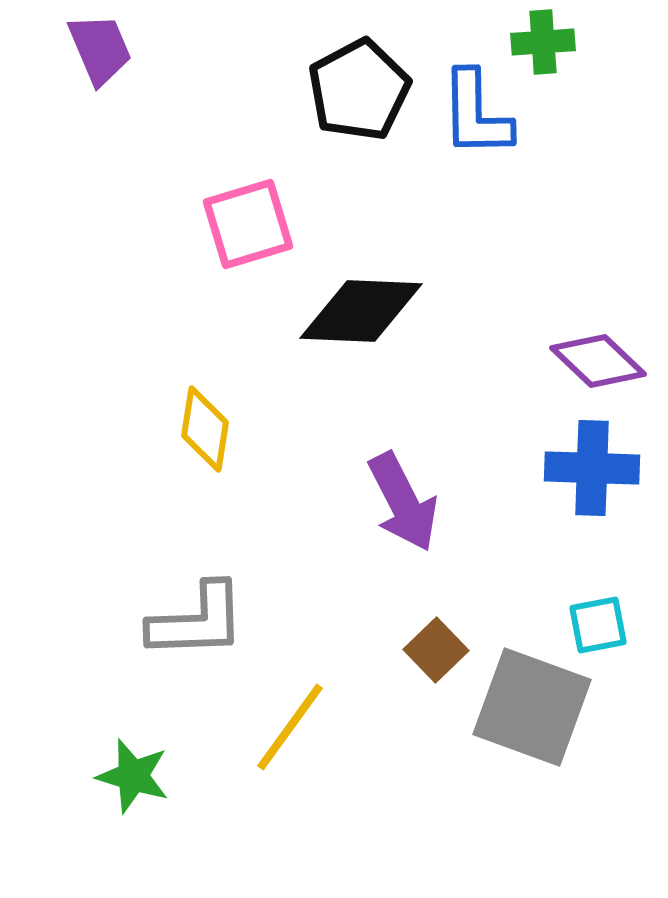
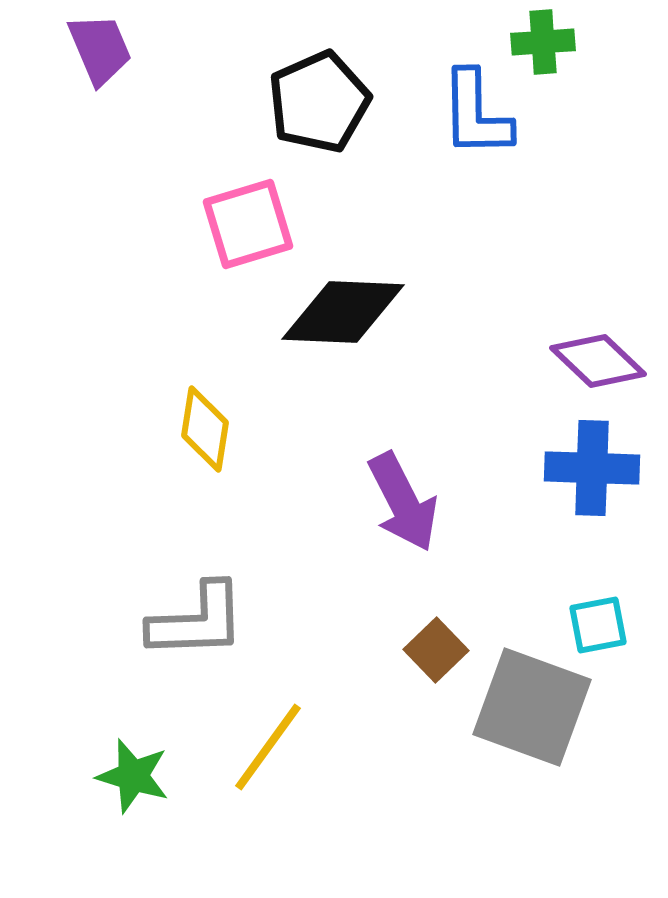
black pentagon: moved 40 px left, 12 px down; rotated 4 degrees clockwise
black diamond: moved 18 px left, 1 px down
yellow line: moved 22 px left, 20 px down
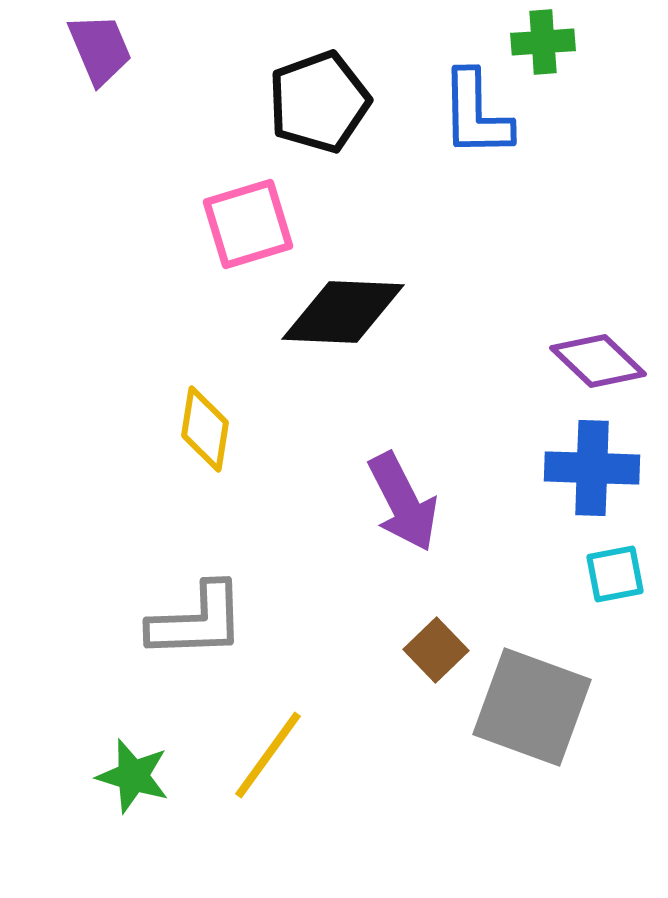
black pentagon: rotated 4 degrees clockwise
cyan square: moved 17 px right, 51 px up
yellow line: moved 8 px down
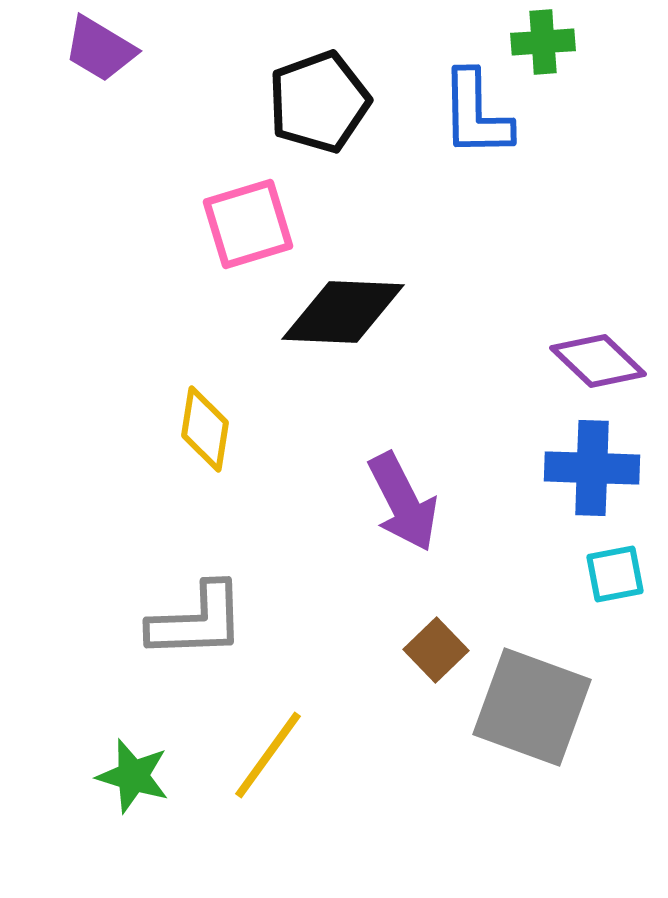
purple trapezoid: rotated 144 degrees clockwise
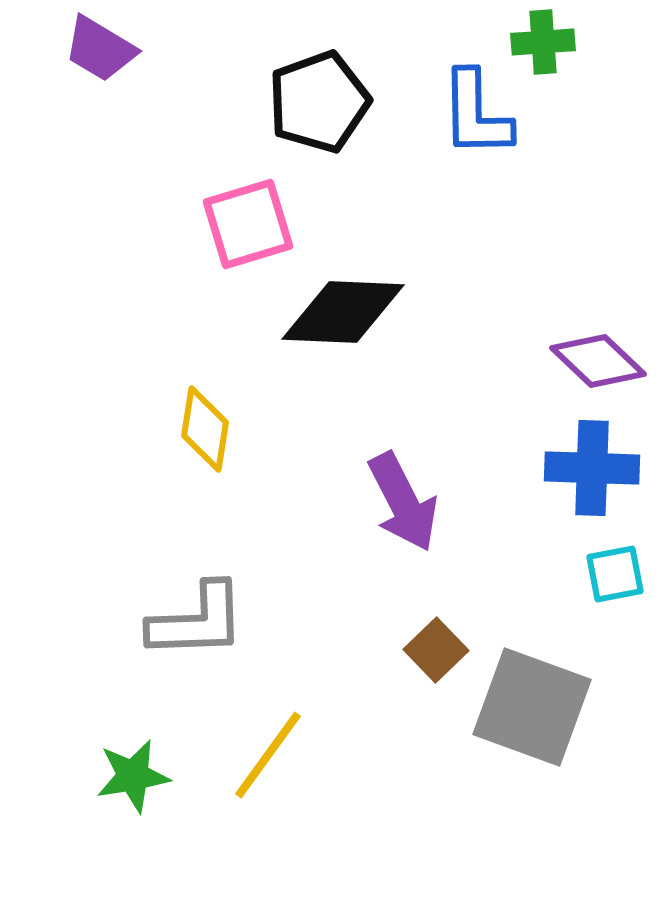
green star: rotated 26 degrees counterclockwise
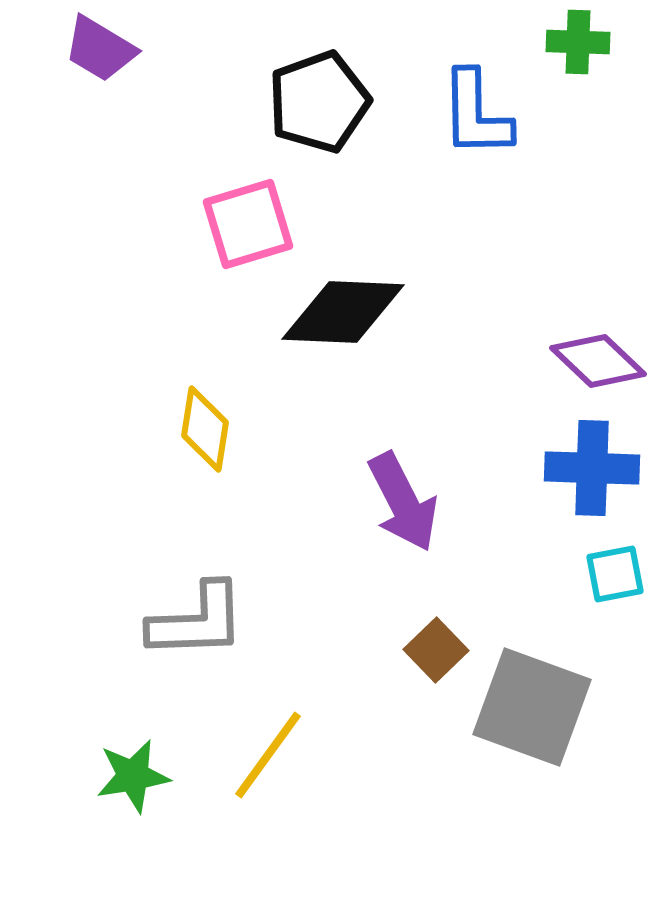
green cross: moved 35 px right; rotated 6 degrees clockwise
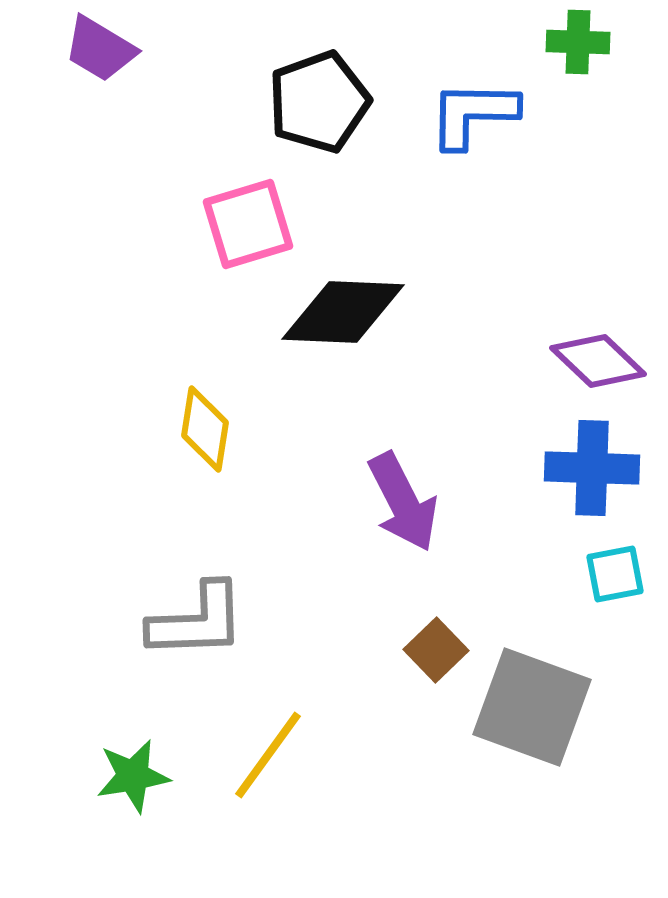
blue L-shape: moved 3 px left; rotated 92 degrees clockwise
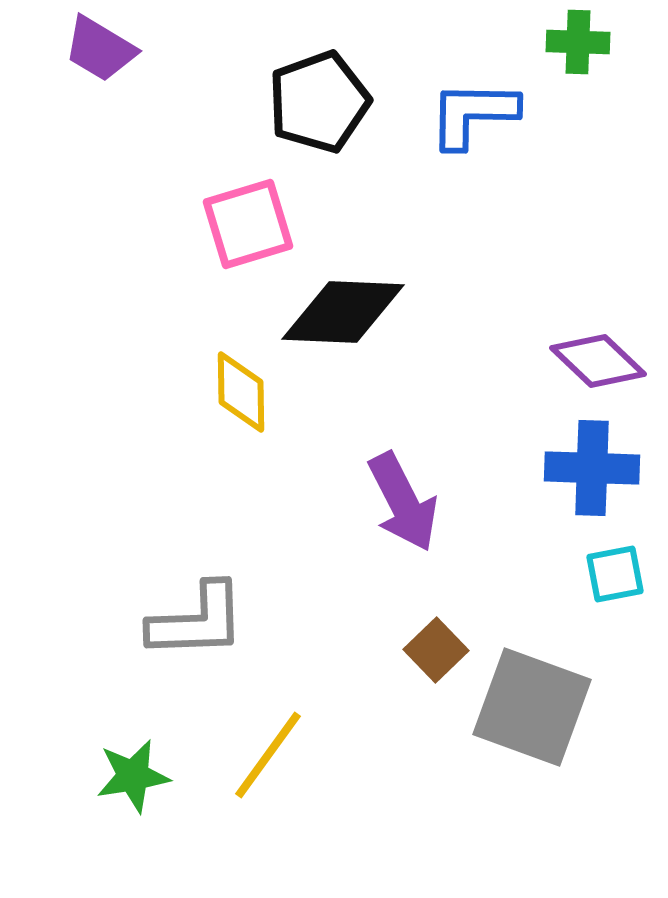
yellow diamond: moved 36 px right, 37 px up; rotated 10 degrees counterclockwise
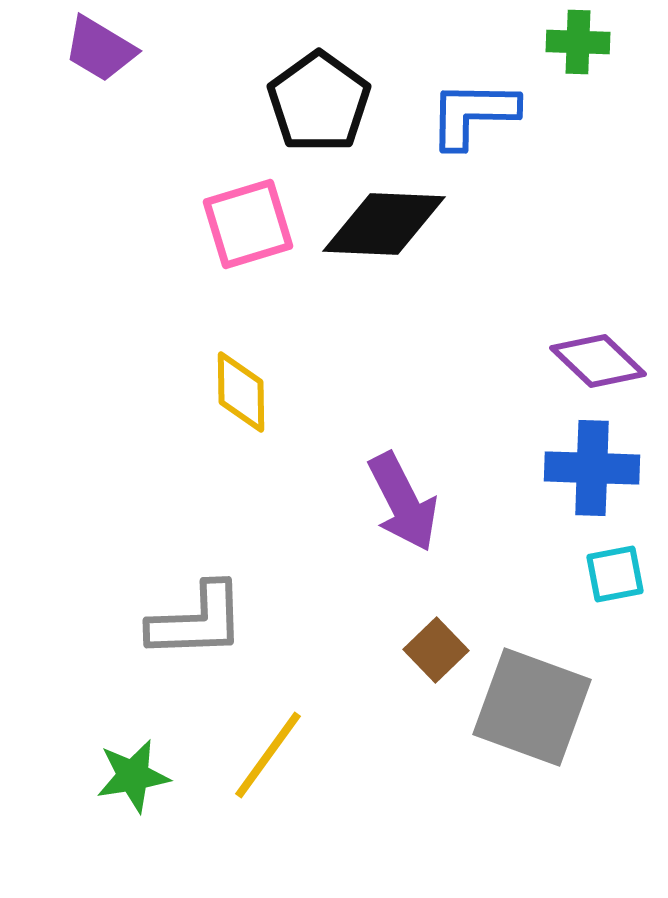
black pentagon: rotated 16 degrees counterclockwise
black diamond: moved 41 px right, 88 px up
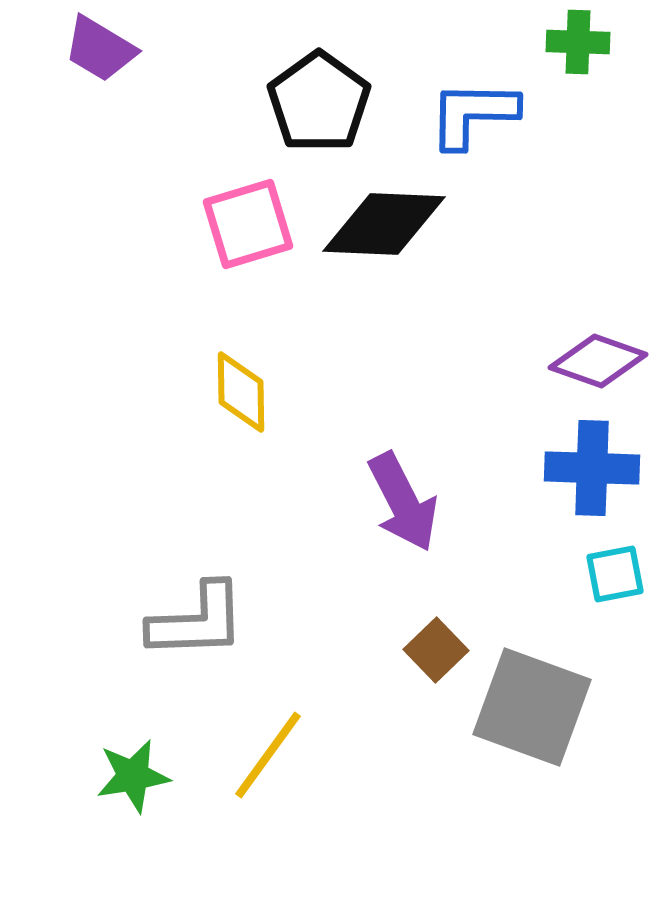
purple diamond: rotated 24 degrees counterclockwise
